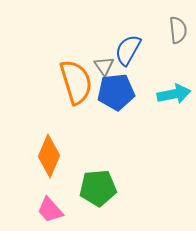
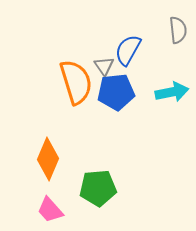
cyan arrow: moved 2 px left, 2 px up
orange diamond: moved 1 px left, 3 px down
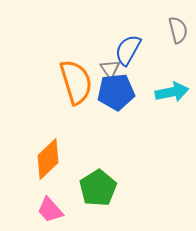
gray semicircle: rotated 8 degrees counterclockwise
gray triangle: moved 6 px right, 3 px down
orange diamond: rotated 24 degrees clockwise
green pentagon: rotated 27 degrees counterclockwise
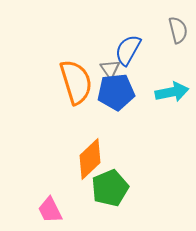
orange diamond: moved 42 px right
green pentagon: moved 12 px right; rotated 9 degrees clockwise
pink trapezoid: rotated 16 degrees clockwise
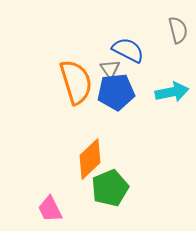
blue semicircle: rotated 88 degrees clockwise
pink trapezoid: moved 1 px up
